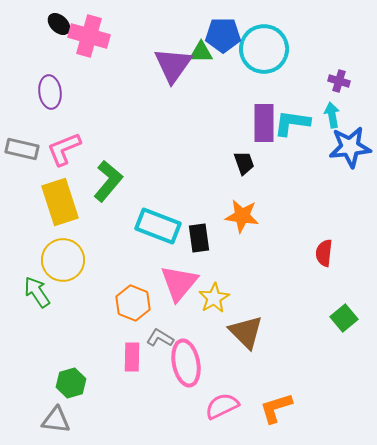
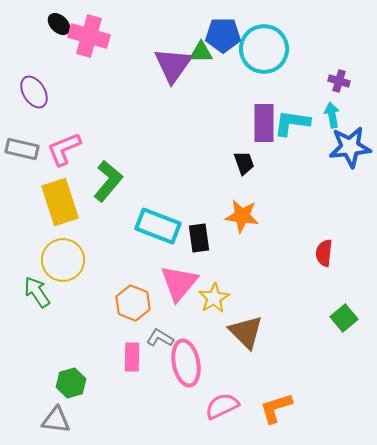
purple ellipse: moved 16 px left; rotated 24 degrees counterclockwise
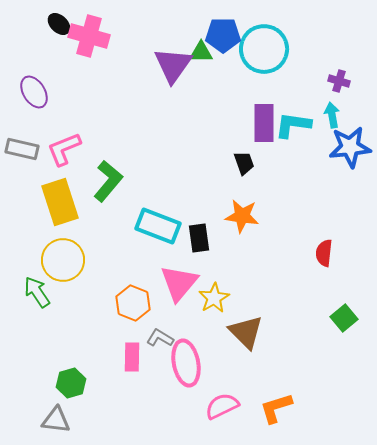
cyan L-shape: moved 1 px right, 2 px down
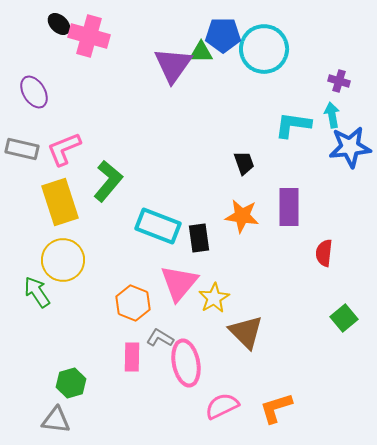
purple rectangle: moved 25 px right, 84 px down
